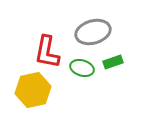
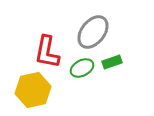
gray ellipse: rotated 36 degrees counterclockwise
green rectangle: moved 1 px left
green ellipse: rotated 45 degrees counterclockwise
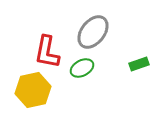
green rectangle: moved 27 px right, 2 px down
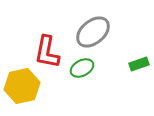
gray ellipse: rotated 12 degrees clockwise
yellow hexagon: moved 11 px left, 4 px up
